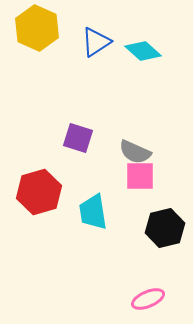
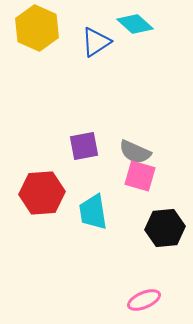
cyan diamond: moved 8 px left, 27 px up
purple square: moved 6 px right, 8 px down; rotated 28 degrees counterclockwise
pink square: rotated 16 degrees clockwise
red hexagon: moved 3 px right, 1 px down; rotated 12 degrees clockwise
black hexagon: rotated 9 degrees clockwise
pink ellipse: moved 4 px left, 1 px down
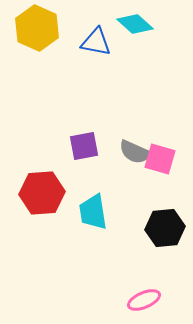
blue triangle: rotated 44 degrees clockwise
pink square: moved 20 px right, 17 px up
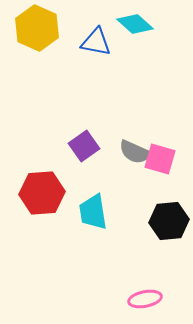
purple square: rotated 24 degrees counterclockwise
black hexagon: moved 4 px right, 7 px up
pink ellipse: moved 1 px right, 1 px up; rotated 12 degrees clockwise
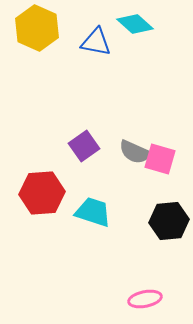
cyan trapezoid: rotated 117 degrees clockwise
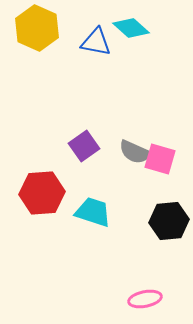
cyan diamond: moved 4 px left, 4 px down
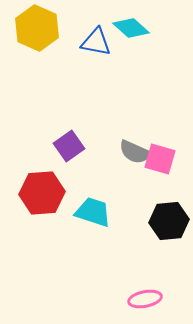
purple square: moved 15 px left
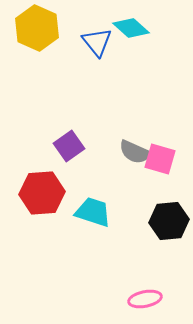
blue triangle: moved 1 px right; rotated 40 degrees clockwise
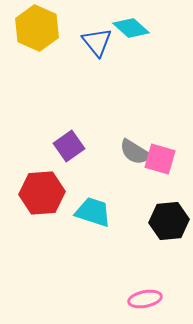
gray semicircle: rotated 8 degrees clockwise
